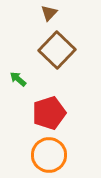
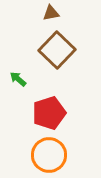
brown triangle: moved 2 px right; rotated 36 degrees clockwise
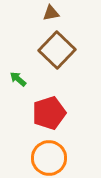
orange circle: moved 3 px down
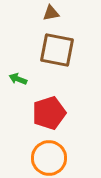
brown square: rotated 33 degrees counterclockwise
green arrow: rotated 18 degrees counterclockwise
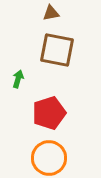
green arrow: rotated 84 degrees clockwise
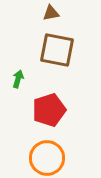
red pentagon: moved 3 px up
orange circle: moved 2 px left
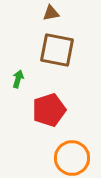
orange circle: moved 25 px right
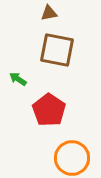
brown triangle: moved 2 px left
green arrow: rotated 72 degrees counterclockwise
red pentagon: rotated 20 degrees counterclockwise
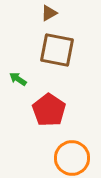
brown triangle: rotated 18 degrees counterclockwise
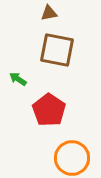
brown triangle: rotated 18 degrees clockwise
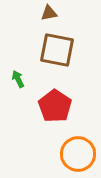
green arrow: rotated 30 degrees clockwise
red pentagon: moved 6 px right, 4 px up
orange circle: moved 6 px right, 4 px up
